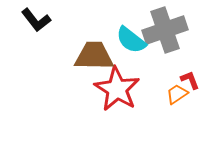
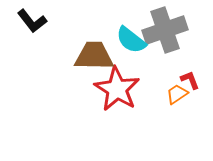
black L-shape: moved 4 px left, 1 px down
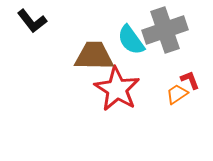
cyan semicircle: rotated 16 degrees clockwise
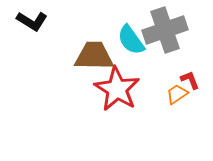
black L-shape: rotated 20 degrees counterclockwise
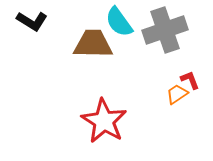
cyan semicircle: moved 12 px left, 18 px up
brown trapezoid: moved 1 px left, 12 px up
red star: moved 13 px left, 32 px down
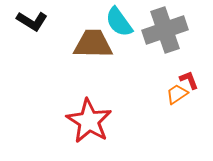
red L-shape: moved 1 px left
red star: moved 15 px left
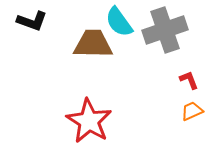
black L-shape: rotated 12 degrees counterclockwise
orange trapezoid: moved 15 px right, 17 px down; rotated 10 degrees clockwise
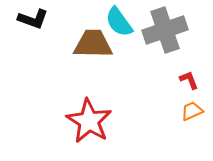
black L-shape: moved 1 px right, 2 px up
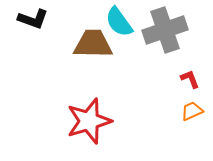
red L-shape: moved 1 px right, 1 px up
red star: rotated 24 degrees clockwise
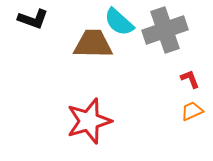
cyan semicircle: rotated 12 degrees counterclockwise
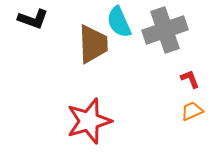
cyan semicircle: rotated 24 degrees clockwise
brown trapezoid: rotated 87 degrees clockwise
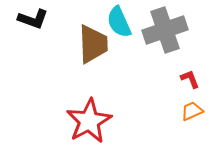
red star: rotated 12 degrees counterclockwise
